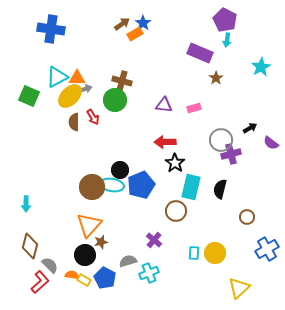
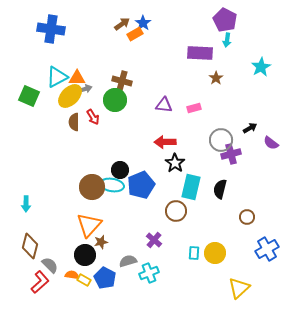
purple rectangle at (200, 53): rotated 20 degrees counterclockwise
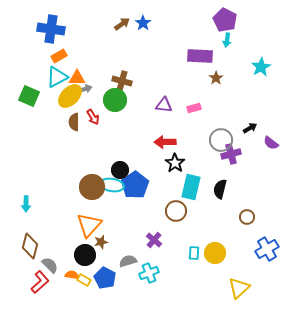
orange rectangle at (135, 34): moved 76 px left, 22 px down
purple rectangle at (200, 53): moved 3 px down
blue pentagon at (141, 185): moved 6 px left; rotated 12 degrees counterclockwise
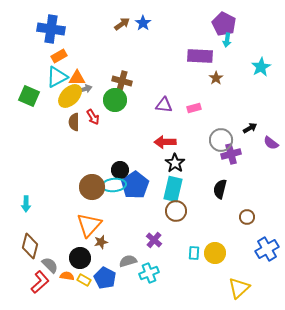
purple pentagon at (225, 20): moved 1 px left, 4 px down
cyan ellipse at (112, 185): moved 2 px right; rotated 15 degrees counterclockwise
cyan rectangle at (191, 187): moved 18 px left, 2 px down
black circle at (85, 255): moved 5 px left, 3 px down
orange semicircle at (72, 275): moved 5 px left, 1 px down
